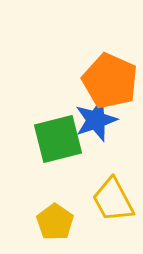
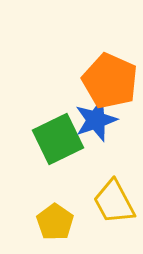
green square: rotated 12 degrees counterclockwise
yellow trapezoid: moved 1 px right, 2 px down
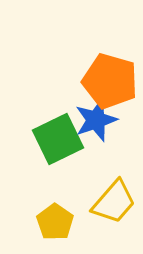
orange pentagon: rotated 8 degrees counterclockwise
yellow trapezoid: rotated 111 degrees counterclockwise
